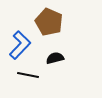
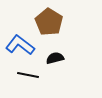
brown pentagon: rotated 8 degrees clockwise
blue L-shape: rotated 96 degrees counterclockwise
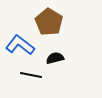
black line: moved 3 px right
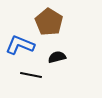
blue L-shape: rotated 16 degrees counterclockwise
black semicircle: moved 2 px right, 1 px up
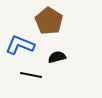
brown pentagon: moved 1 px up
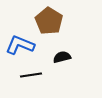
black semicircle: moved 5 px right
black line: rotated 20 degrees counterclockwise
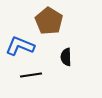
blue L-shape: moved 1 px down
black semicircle: moved 4 px right; rotated 78 degrees counterclockwise
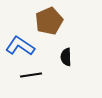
brown pentagon: rotated 16 degrees clockwise
blue L-shape: rotated 12 degrees clockwise
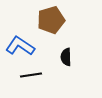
brown pentagon: moved 2 px right, 1 px up; rotated 8 degrees clockwise
